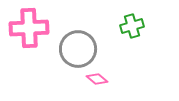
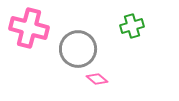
pink cross: rotated 18 degrees clockwise
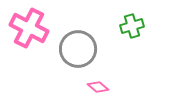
pink cross: rotated 12 degrees clockwise
pink diamond: moved 1 px right, 8 px down
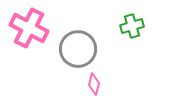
pink diamond: moved 4 px left, 3 px up; rotated 65 degrees clockwise
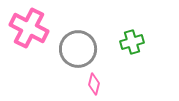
green cross: moved 16 px down
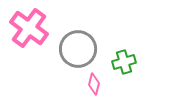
pink cross: rotated 9 degrees clockwise
green cross: moved 8 px left, 20 px down
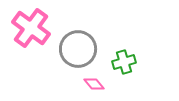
pink cross: moved 2 px right
pink diamond: rotated 55 degrees counterclockwise
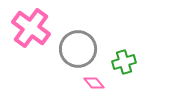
pink diamond: moved 1 px up
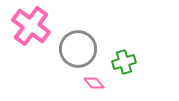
pink cross: moved 2 px up
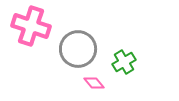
pink cross: rotated 18 degrees counterclockwise
green cross: rotated 15 degrees counterclockwise
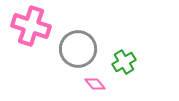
pink diamond: moved 1 px right, 1 px down
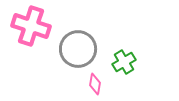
pink diamond: rotated 50 degrees clockwise
